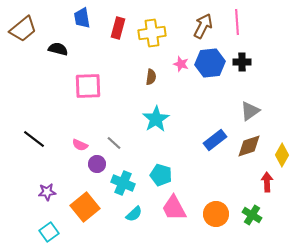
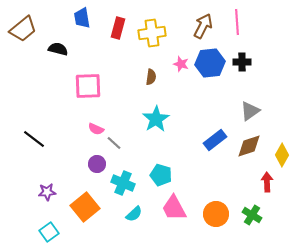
pink semicircle: moved 16 px right, 16 px up
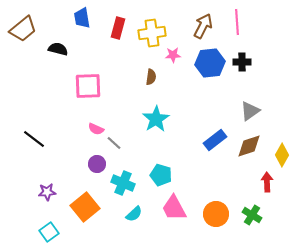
pink star: moved 8 px left, 9 px up; rotated 21 degrees counterclockwise
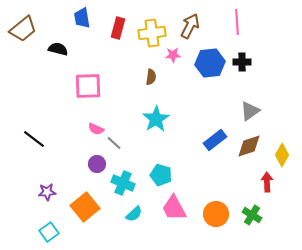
brown arrow: moved 13 px left
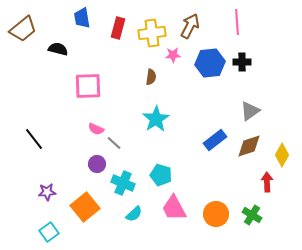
black line: rotated 15 degrees clockwise
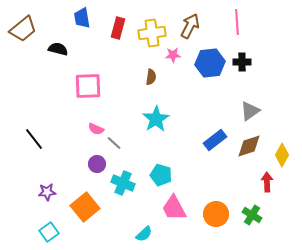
cyan semicircle: moved 10 px right, 20 px down
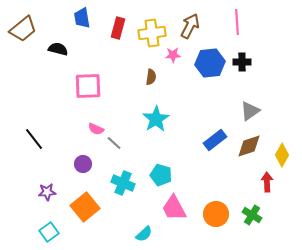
purple circle: moved 14 px left
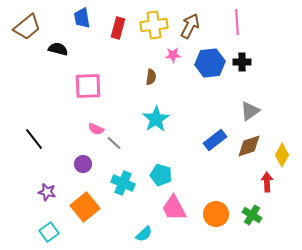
brown trapezoid: moved 4 px right, 2 px up
yellow cross: moved 2 px right, 8 px up
purple star: rotated 18 degrees clockwise
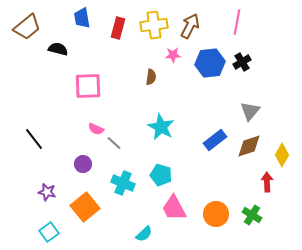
pink line: rotated 15 degrees clockwise
black cross: rotated 30 degrees counterclockwise
gray triangle: rotated 15 degrees counterclockwise
cyan star: moved 5 px right, 8 px down; rotated 12 degrees counterclockwise
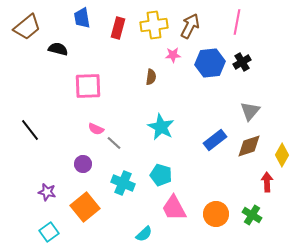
black line: moved 4 px left, 9 px up
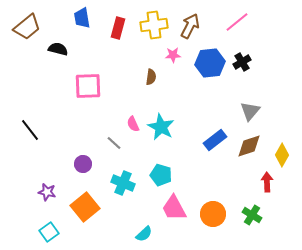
pink line: rotated 40 degrees clockwise
pink semicircle: moved 37 px right, 5 px up; rotated 42 degrees clockwise
orange circle: moved 3 px left
